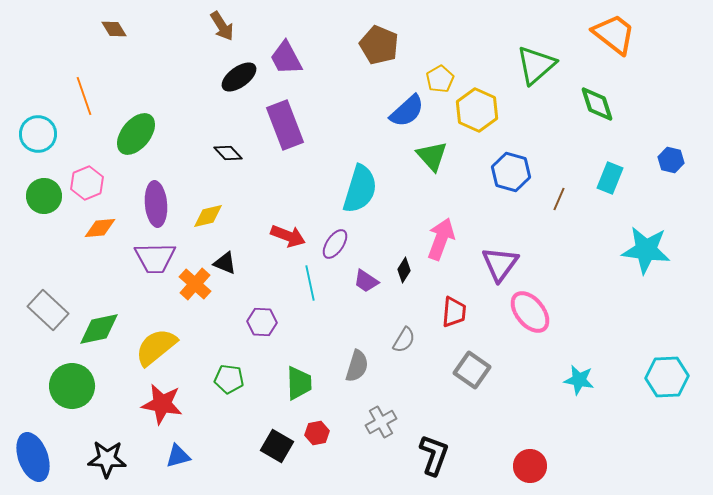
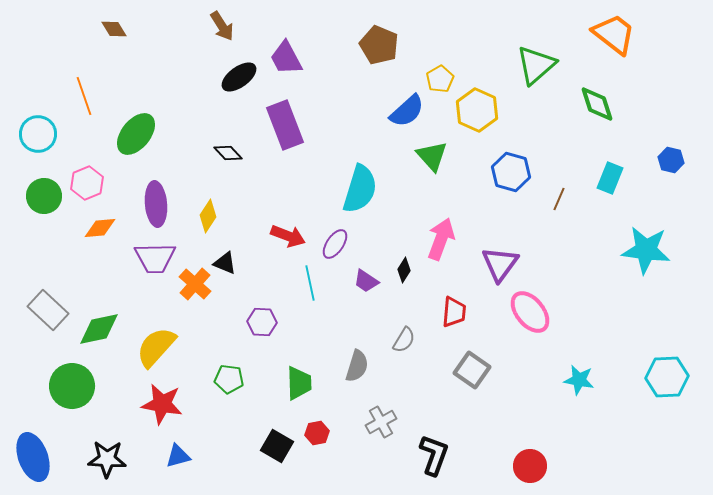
yellow diamond at (208, 216): rotated 44 degrees counterclockwise
yellow semicircle at (156, 347): rotated 9 degrees counterclockwise
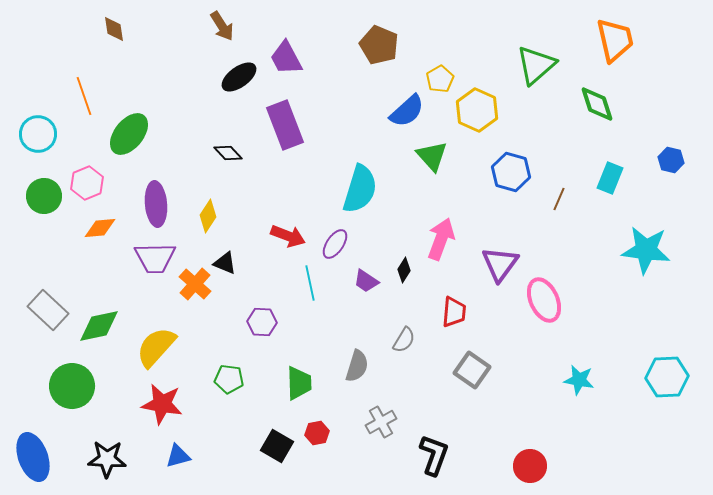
brown diamond at (114, 29): rotated 24 degrees clockwise
orange trapezoid at (614, 34): moved 1 px right, 6 px down; rotated 39 degrees clockwise
green ellipse at (136, 134): moved 7 px left
pink ellipse at (530, 312): moved 14 px right, 12 px up; rotated 15 degrees clockwise
green diamond at (99, 329): moved 3 px up
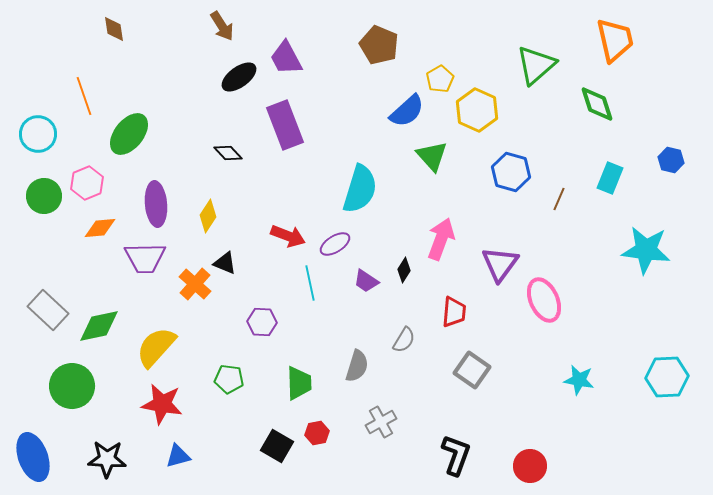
purple ellipse at (335, 244): rotated 24 degrees clockwise
purple trapezoid at (155, 258): moved 10 px left
black L-shape at (434, 455): moved 22 px right
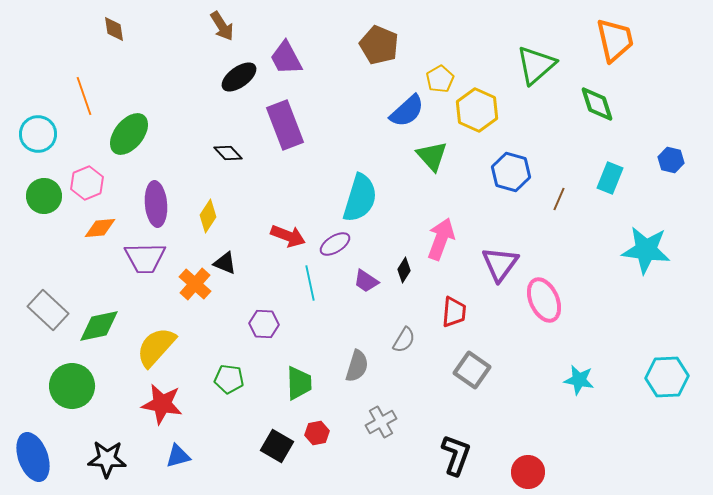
cyan semicircle at (360, 189): moved 9 px down
purple hexagon at (262, 322): moved 2 px right, 2 px down
red circle at (530, 466): moved 2 px left, 6 px down
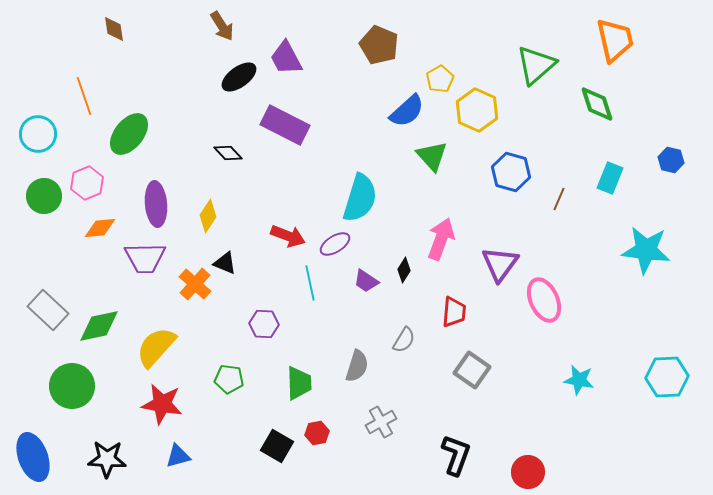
purple rectangle at (285, 125): rotated 42 degrees counterclockwise
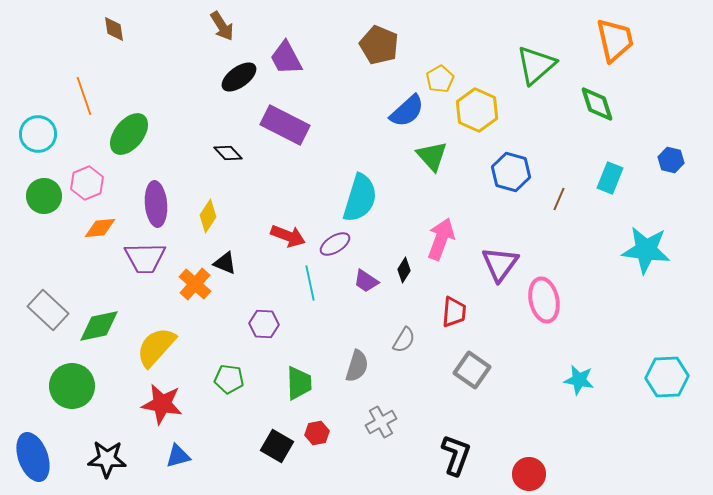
pink ellipse at (544, 300): rotated 12 degrees clockwise
red circle at (528, 472): moved 1 px right, 2 px down
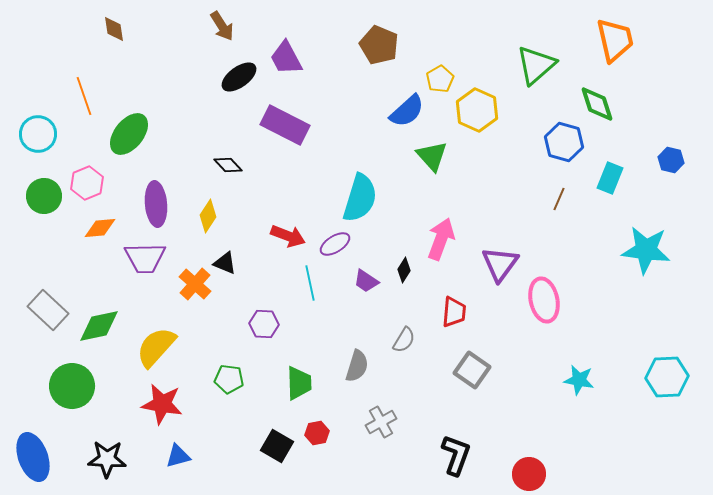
black diamond at (228, 153): moved 12 px down
blue hexagon at (511, 172): moved 53 px right, 30 px up
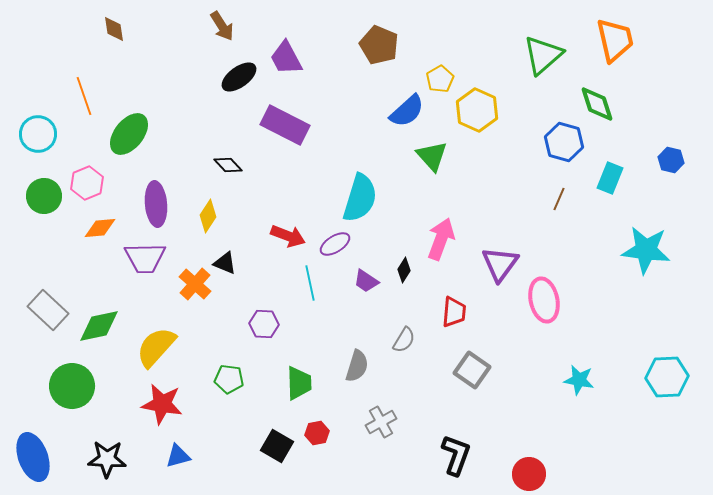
green triangle at (536, 65): moved 7 px right, 10 px up
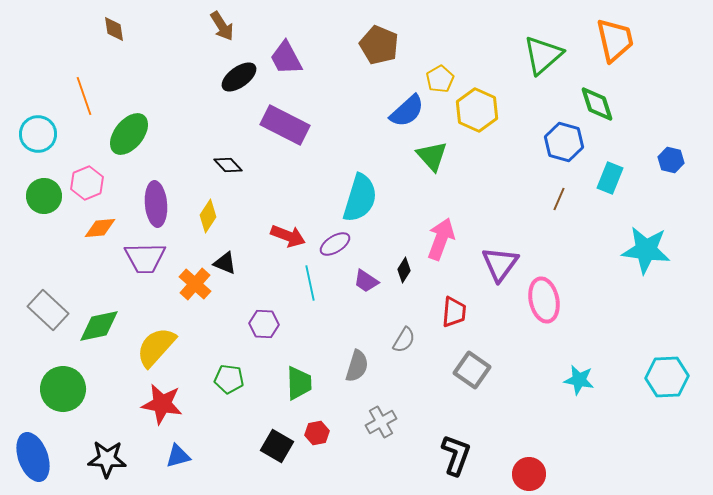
green circle at (72, 386): moved 9 px left, 3 px down
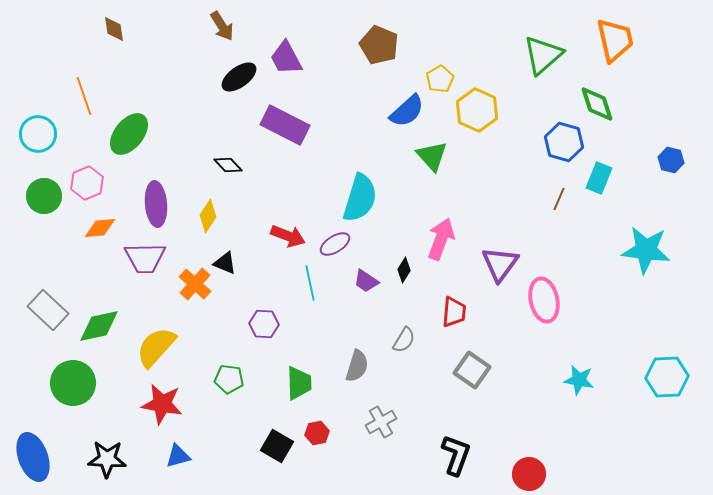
cyan rectangle at (610, 178): moved 11 px left
green circle at (63, 389): moved 10 px right, 6 px up
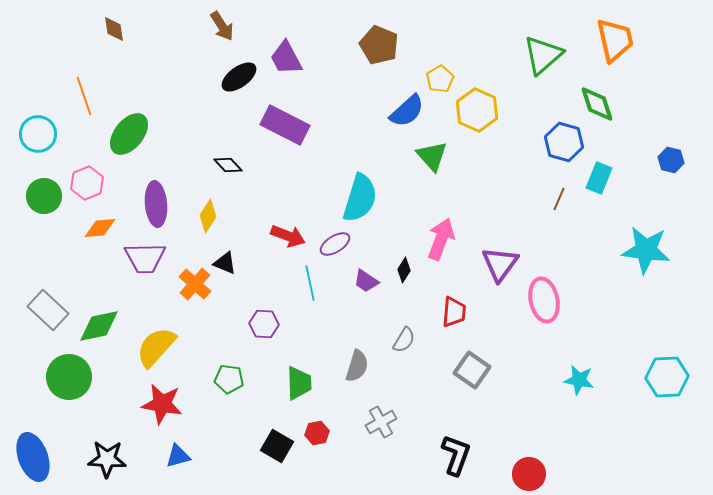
green circle at (73, 383): moved 4 px left, 6 px up
